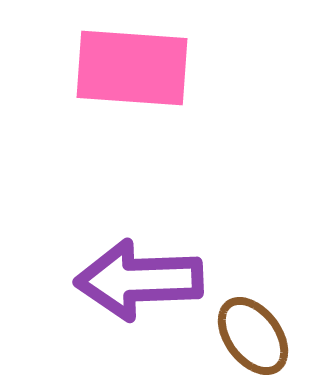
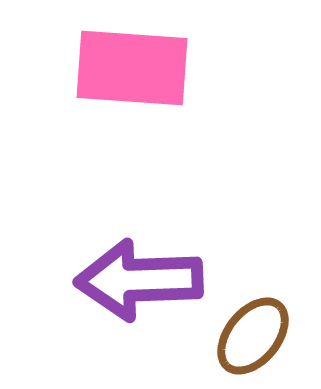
brown ellipse: rotated 76 degrees clockwise
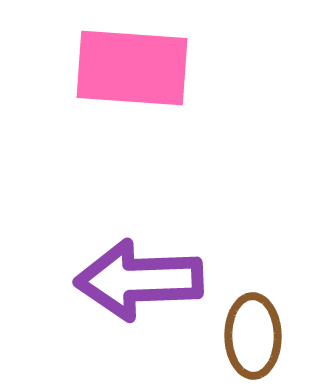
brown ellipse: rotated 40 degrees counterclockwise
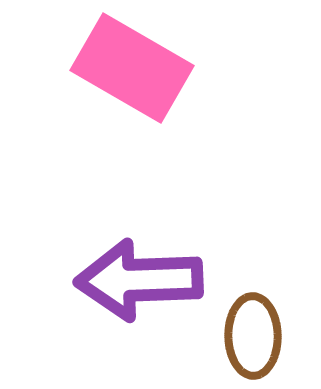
pink rectangle: rotated 26 degrees clockwise
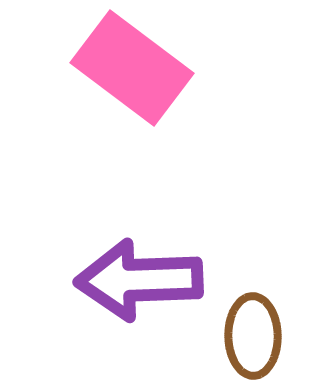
pink rectangle: rotated 7 degrees clockwise
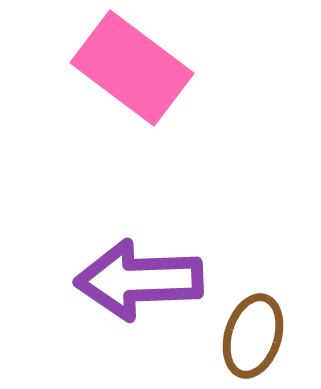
brown ellipse: rotated 18 degrees clockwise
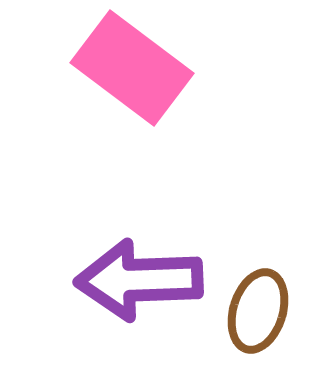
brown ellipse: moved 5 px right, 25 px up
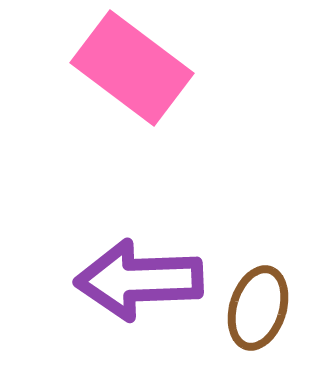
brown ellipse: moved 3 px up
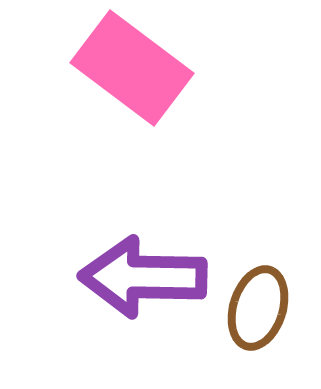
purple arrow: moved 4 px right, 3 px up; rotated 3 degrees clockwise
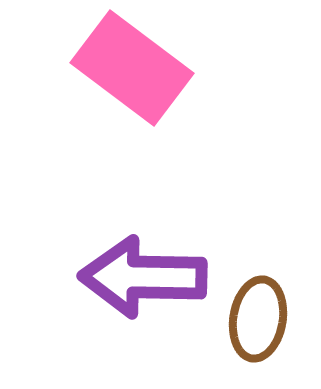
brown ellipse: moved 11 px down; rotated 8 degrees counterclockwise
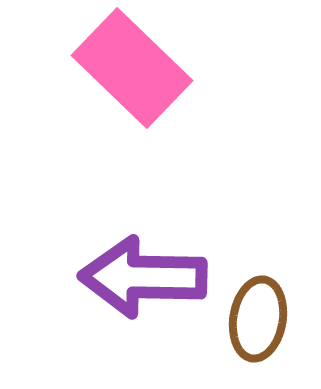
pink rectangle: rotated 7 degrees clockwise
